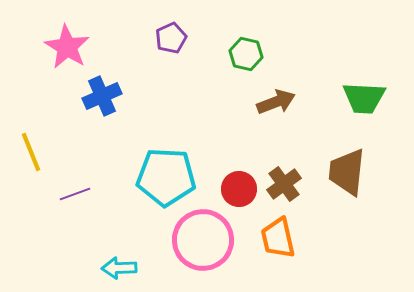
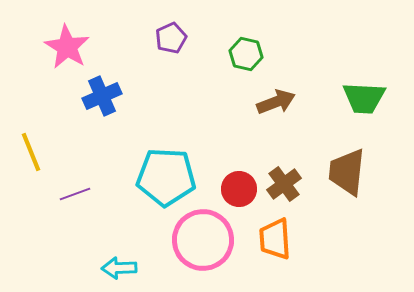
orange trapezoid: moved 3 px left, 1 px down; rotated 9 degrees clockwise
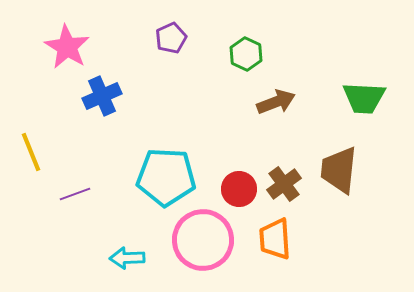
green hexagon: rotated 12 degrees clockwise
brown trapezoid: moved 8 px left, 2 px up
cyan arrow: moved 8 px right, 10 px up
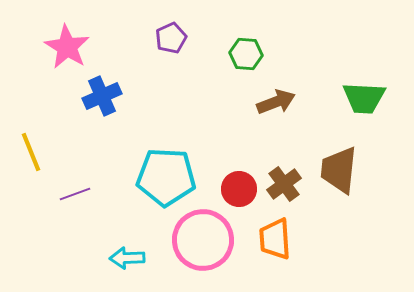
green hexagon: rotated 20 degrees counterclockwise
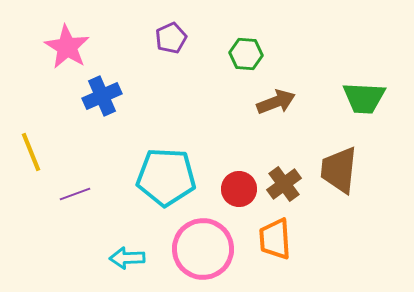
pink circle: moved 9 px down
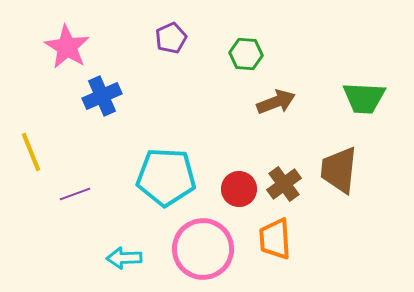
cyan arrow: moved 3 px left
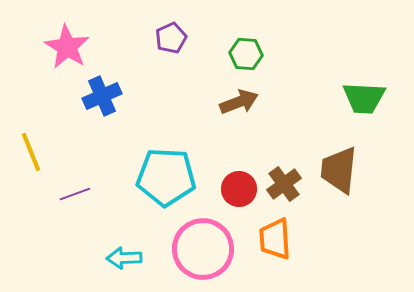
brown arrow: moved 37 px left
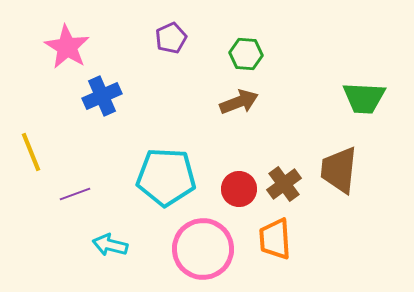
cyan arrow: moved 14 px left, 13 px up; rotated 16 degrees clockwise
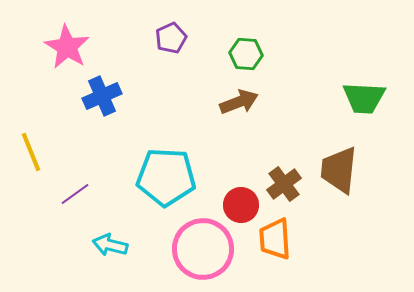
red circle: moved 2 px right, 16 px down
purple line: rotated 16 degrees counterclockwise
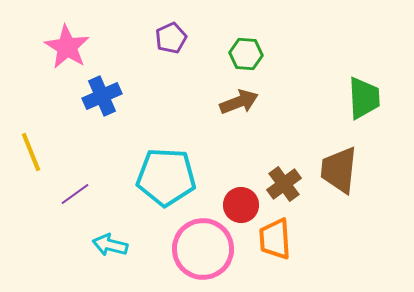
green trapezoid: rotated 96 degrees counterclockwise
